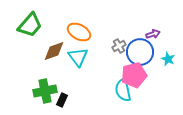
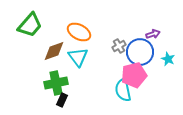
green cross: moved 11 px right, 8 px up
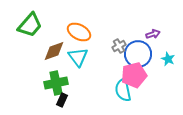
blue circle: moved 2 px left, 2 px down
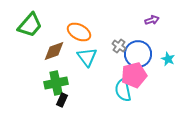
purple arrow: moved 1 px left, 14 px up
gray cross: rotated 24 degrees counterclockwise
cyan triangle: moved 9 px right
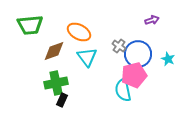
green trapezoid: rotated 44 degrees clockwise
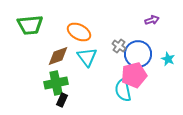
brown diamond: moved 4 px right, 5 px down
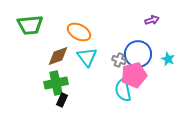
gray cross: moved 14 px down; rotated 16 degrees counterclockwise
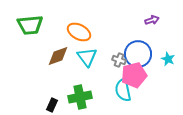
green cross: moved 24 px right, 14 px down
black rectangle: moved 10 px left, 5 px down
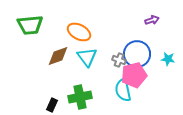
blue circle: moved 1 px left
cyan star: rotated 16 degrees counterclockwise
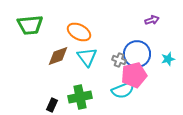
cyan star: rotated 24 degrees counterclockwise
cyan semicircle: rotated 100 degrees counterclockwise
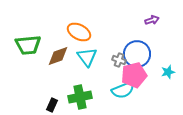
green trapezoid: moved 2 px left, 20 px down
cyan star: moved 13 px down
